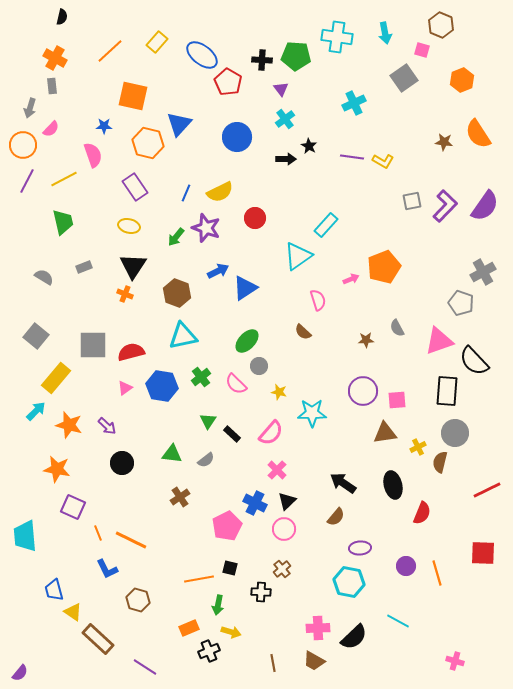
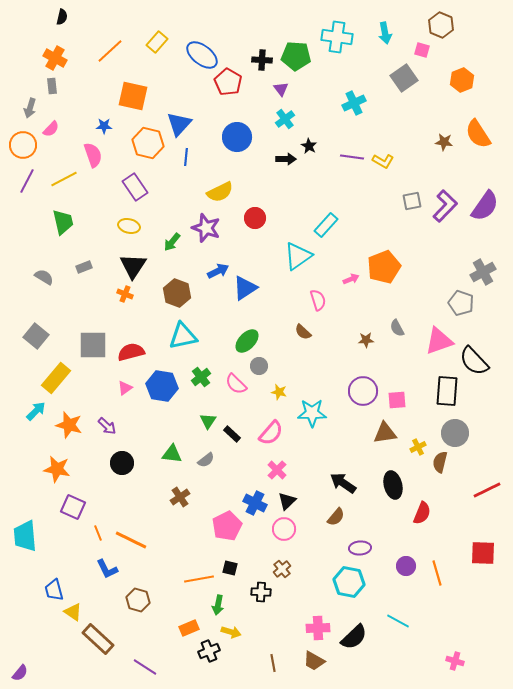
blue line at (186, 193): moved 36 px up; rotated 18 degrees counterclockwise
green arrow at (176, 237): moved 4 px left, 5 px down
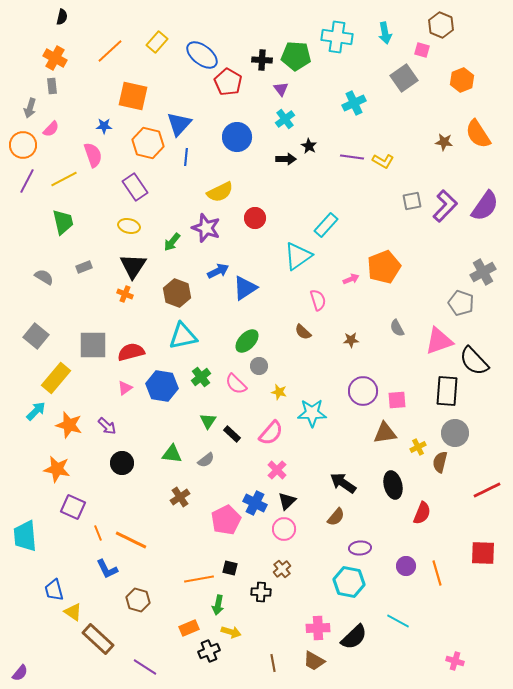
brown star at (366, 340): moved 15 px left
pink pentagon at (227, 526): moved 1 px left, 6 px up
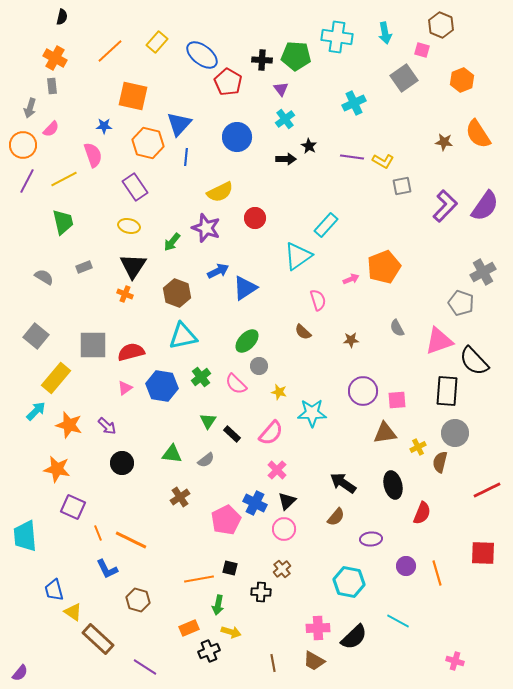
gray square at (412, 201): moved 10 px left, 15 px up
purple ellipse at (360, 548): moved 11 px right, 9 px up
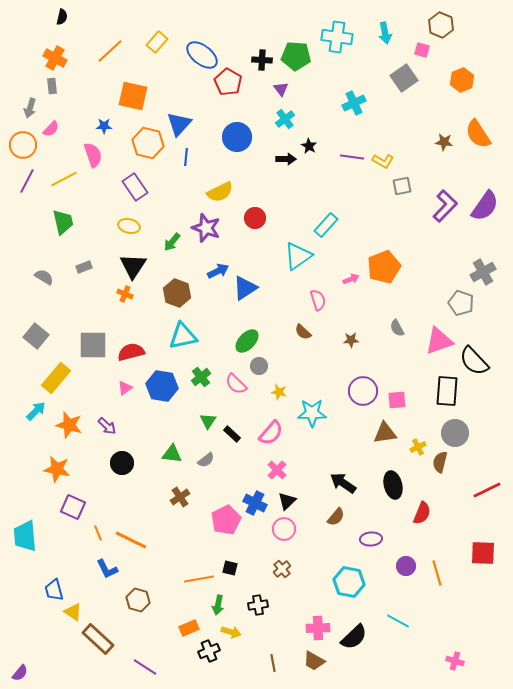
black cross at (261, 592): moved 3 px left, 13 px down; rotated 12 degrees counterclockwise
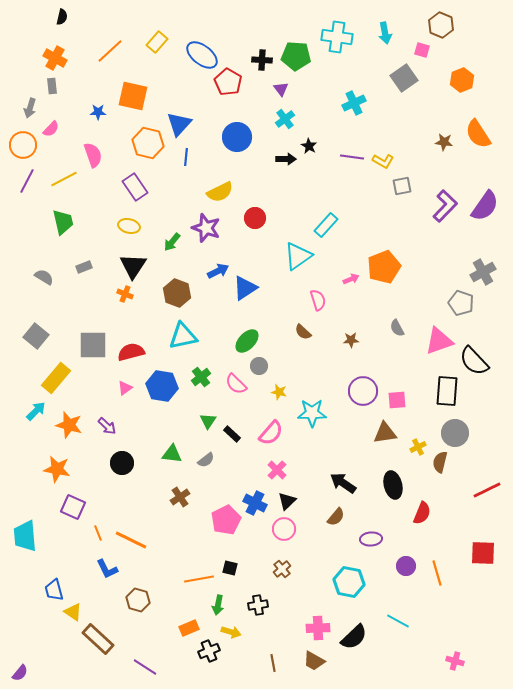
blue star at (104, 126): moved 6 px left, 14 px up
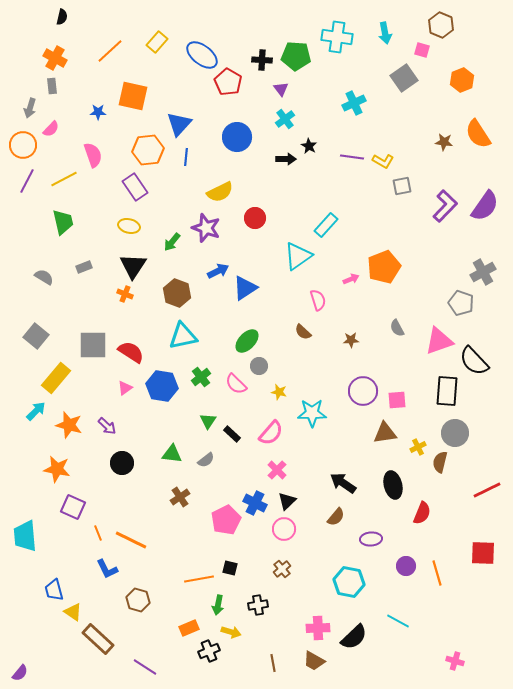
orange hexagon at (148, 143): moved 7 px down; rotated 20 degrees counterclockwise
red semicircle at (131, 352): rotated 48 degrees clockwise
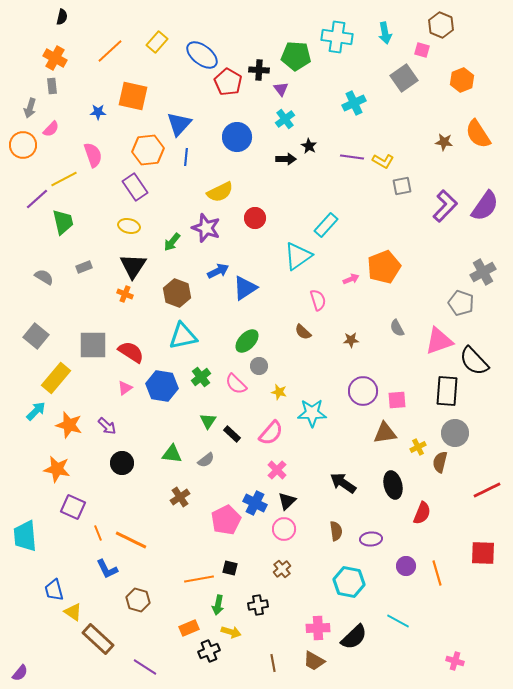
black cross at (262, 60): moved 3 px left, 10 px down
purple line at (27, 181): moved 10 px right, 18 px down; rotated 20 degrees clockwise
brown semicircle at (336, 517): moved 14 px down; rotated 48 degrees counterclockwise
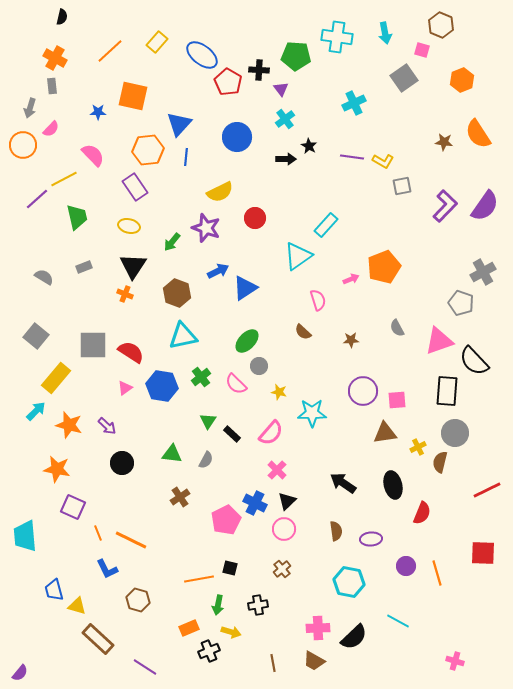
pink semicircle at (93, 155): rotated 25 degrees counterclockwise
green trapezoid at (63, 222): moved 14 px right, 5 px up
gray semicircle at (206, 460): rotated 24 degrees counterclockwise
yellow triangle at (73, 612): moved 4 px right, 6 px up; rotated 18 degrees counterclockwise
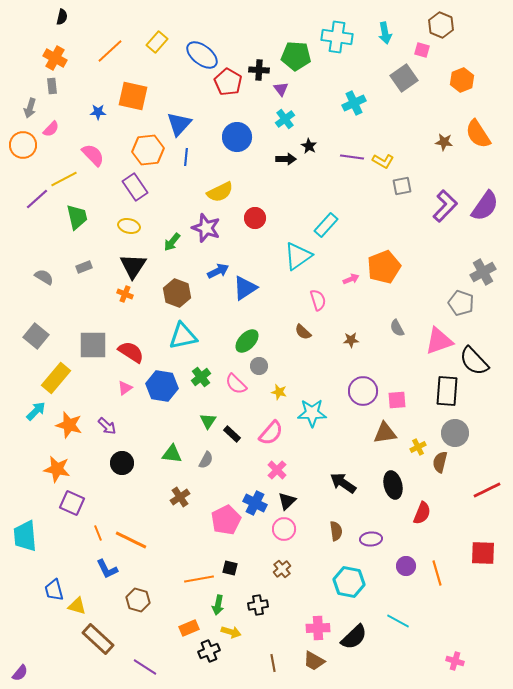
purple square at (73, 507): moved 1 px left, 4 px up
